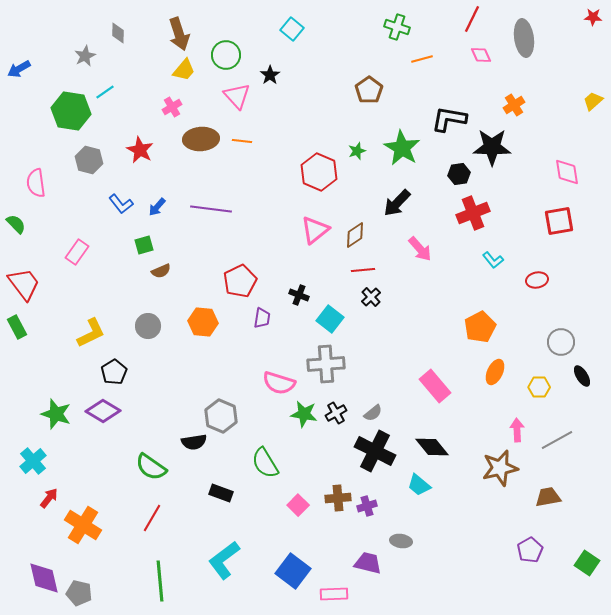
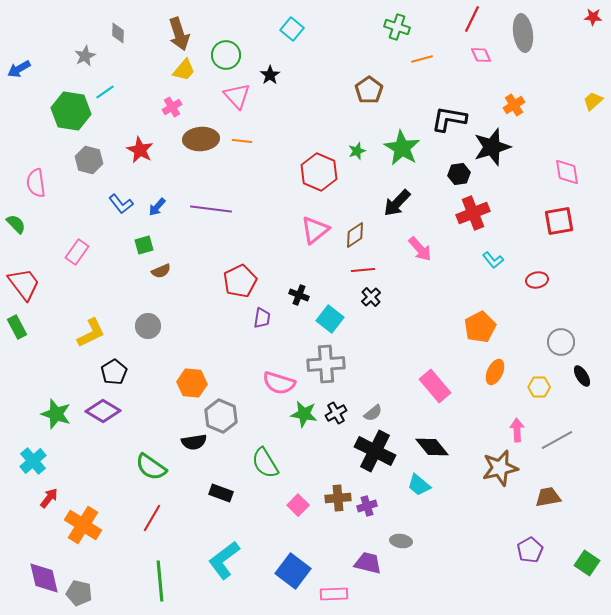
gray ellipse at (524, 38): moved 1 px left, 5 px up
black star at (492, 147): rotated 18 degrees counterclockwise
orange hexagon at (203, 322): moved 11 px left, 61 px down
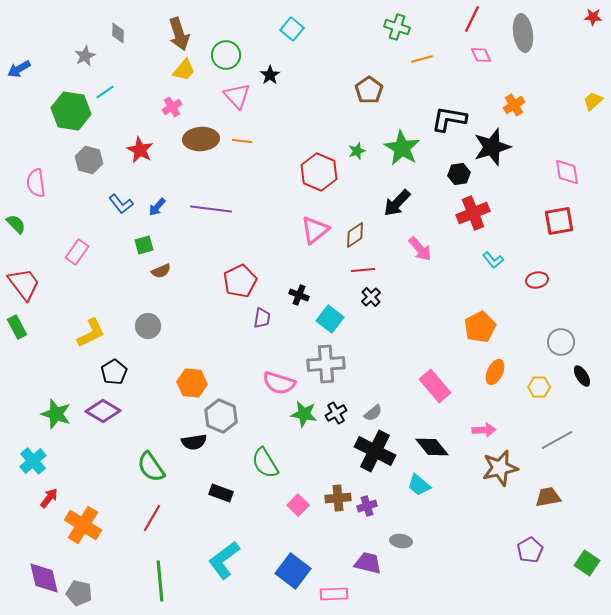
pink arrow at (517, 430): moved 33 px left; rotated 90 degrees clockwise
green semicircle at (151, 467): rotated 20 degrees clockwise
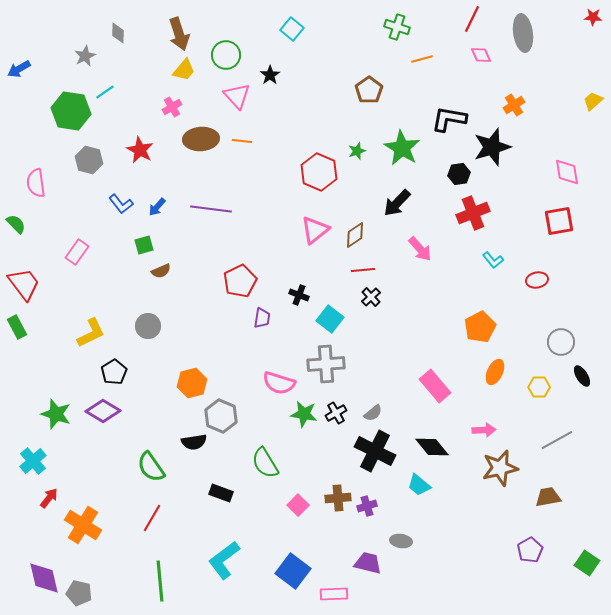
orange hexagon at (192, 383): rotated 20 degrees counterclockwise
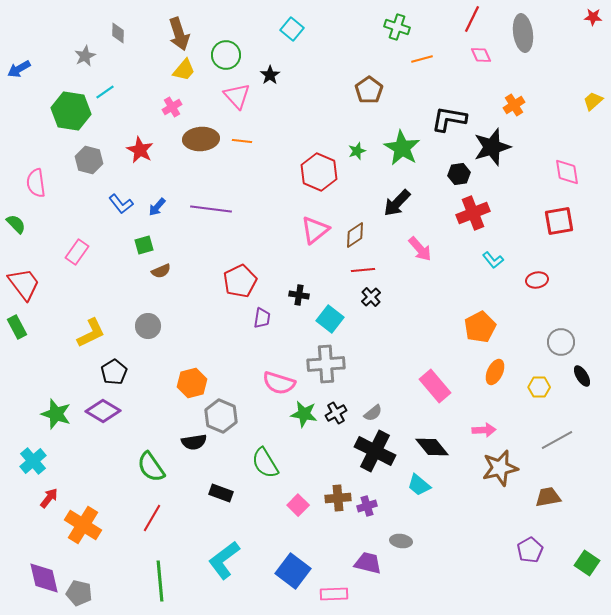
black cross at (299, 295): rotated 12 degrees counterclockwise
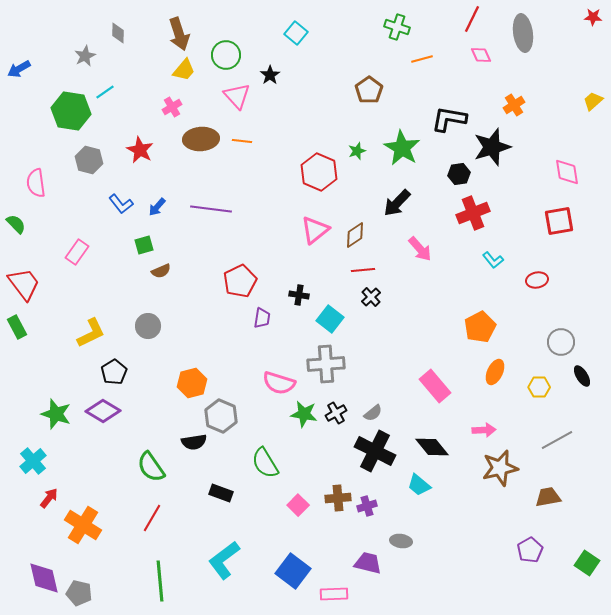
cyan square at (292, 29): moved 4 px right, 4 px down
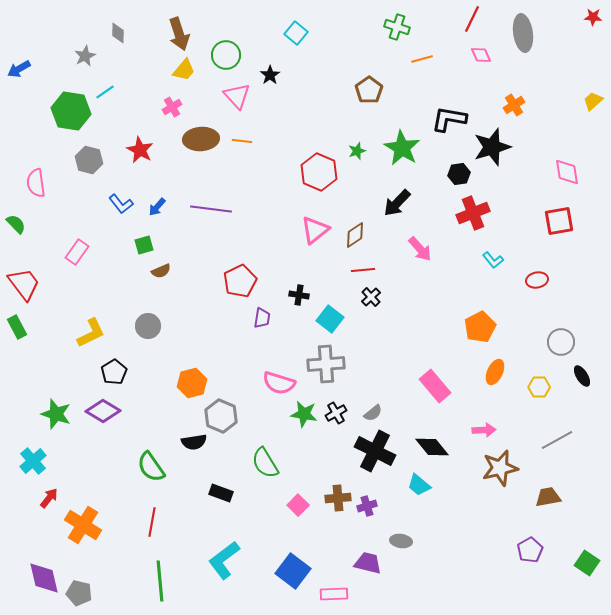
red line at (152, 518): moved 4 px down; rotated 20 degrees counterclockwise
